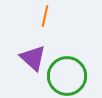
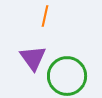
purple triangle: rotated 12 degrees clockwise
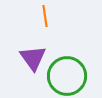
orange line: rotated 20 degrees counterclockwise
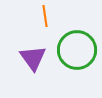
green circle: moved 10 px right, 26 px up
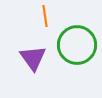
green circle: moved 5 px up
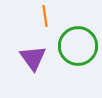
green circle: moved 1 px right, 1 px down
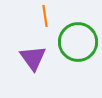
green circle: moved 4 px up
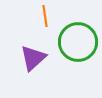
purple triangle: rotated 24 degrees clockwise
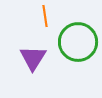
purple triangle: rotated 16 degrees counterclockwise
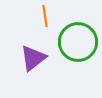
purple triangle: rotated 20 degrees clockwise
